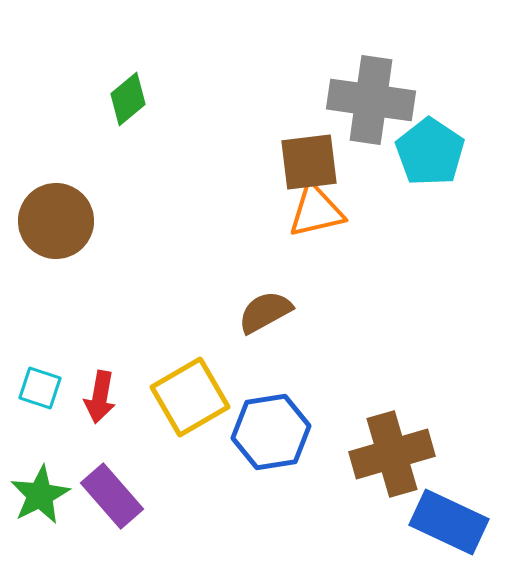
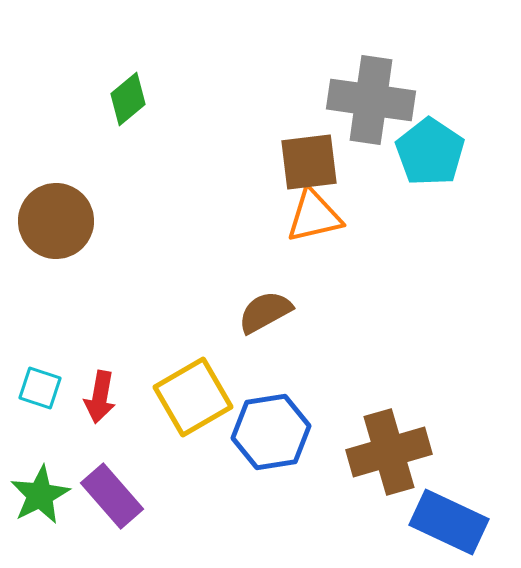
orange triangle: moved 2 px left, 5 px down
yellow square: moved 3 px right
brown cross: moved 3 px left, 2 px up
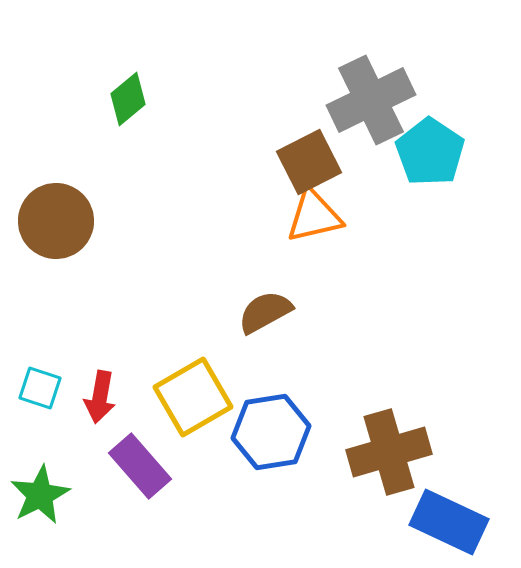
gray cross: rotated 34 degrees counterclockwise
brown square: rotated 20 degrees counterclockwise
purple rectangle: moved 28 px right, 30 px up
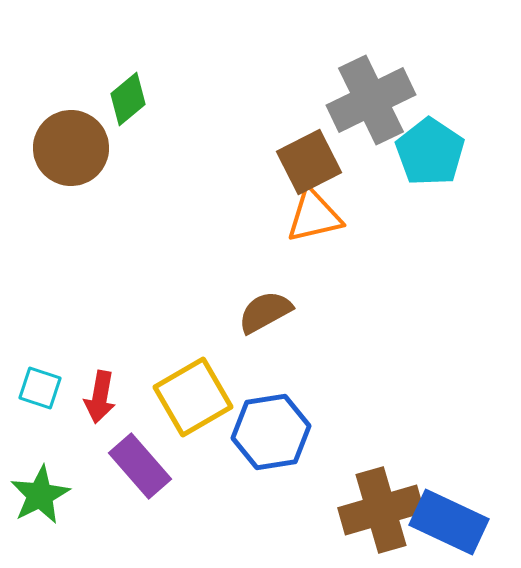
brown circle: moved 15 px right, 73 px up
brown cross: moved 8 px left, 58 px down
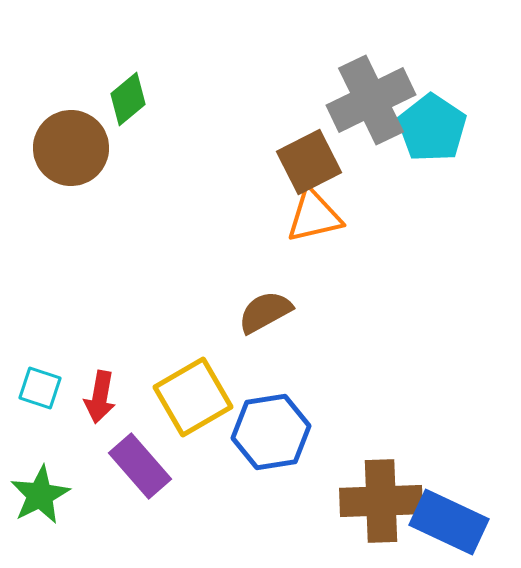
cyan pentagon: moved 2 px right, 24 px up
brown cross: moved 9 px up; rotated 14 degrees clockwise
